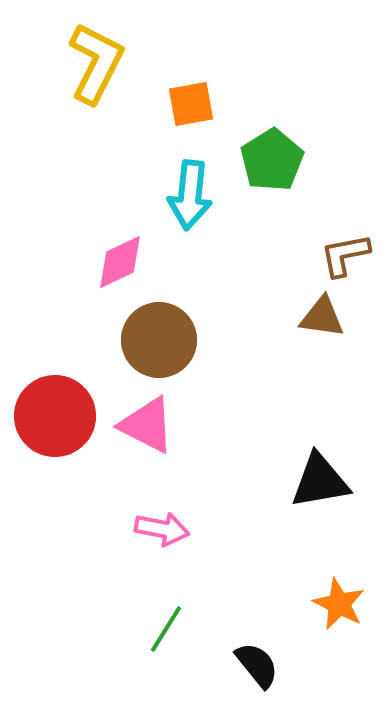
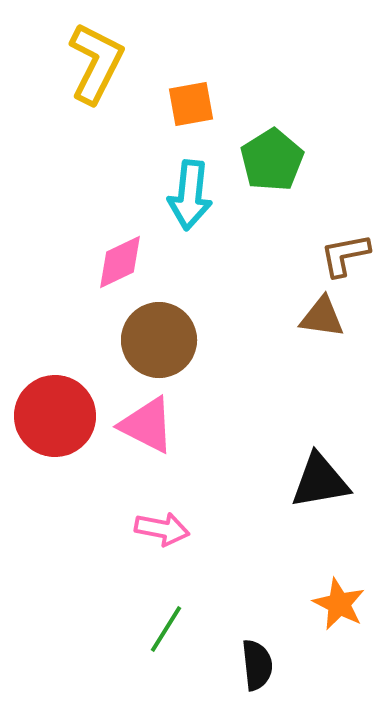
black semicircle: rotated 33 degrees clockwise
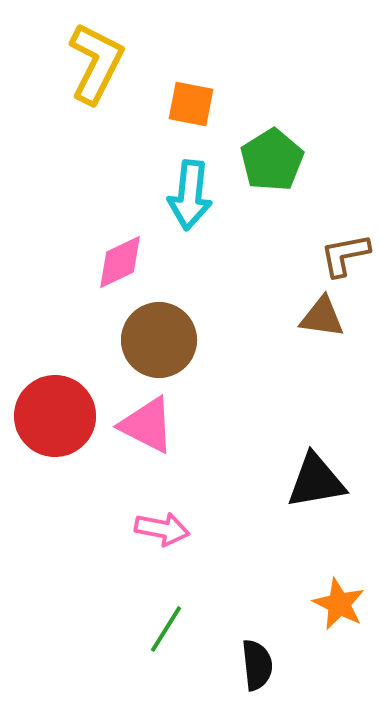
orange square: rotated 21 degrees clockwise
black triangle: moved 4 px left
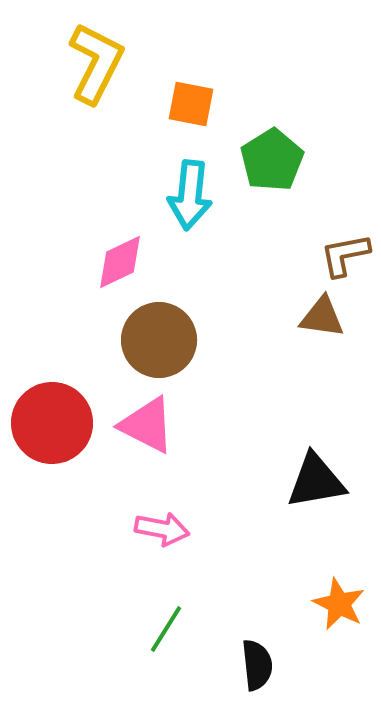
red circle: moved 3 px left, 7 px down
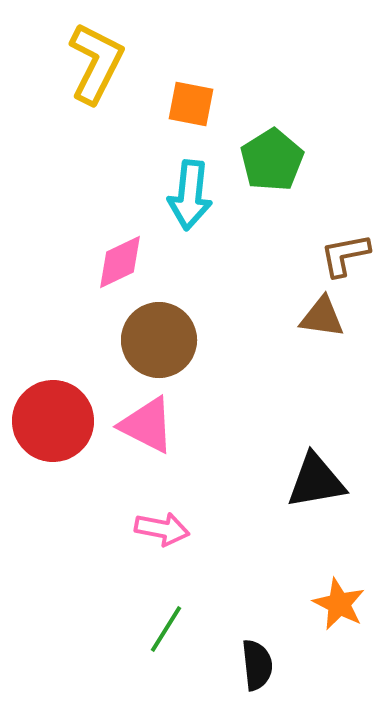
red circle: moved 1 px right, 2 px up
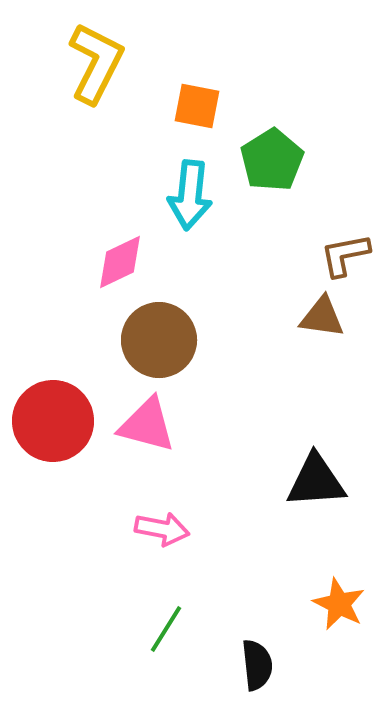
orange square: moved 6 px right, 2 px down
pink triangle: rotated 12 degrees counterclockwise
black triangle: rotated 6 degrees clockwise
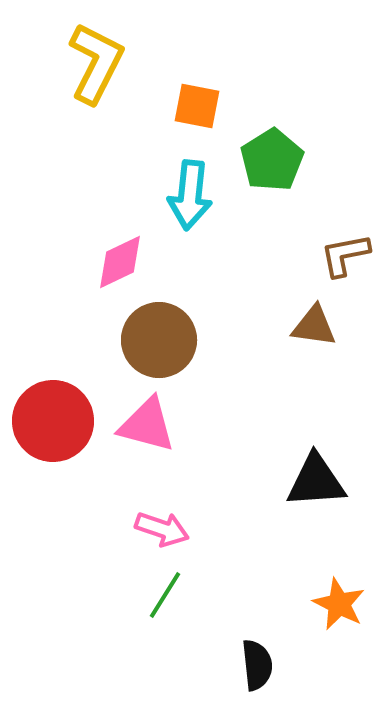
brown triangle: moved 8 px left, 9 px down
pink arrow: rotated 8 degrees clockwise
green line: moved 1 px left, 34 px up
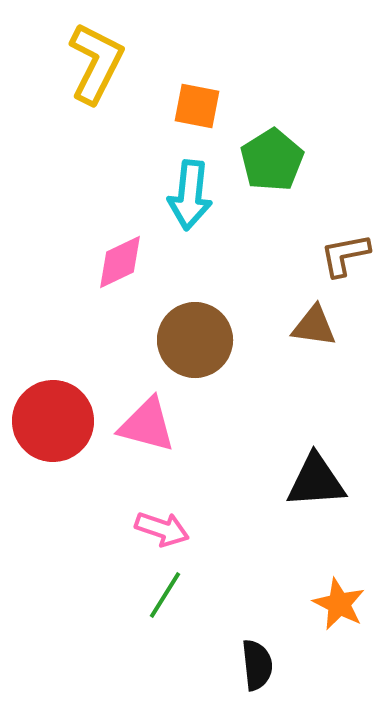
brown circle: moved 36 px right
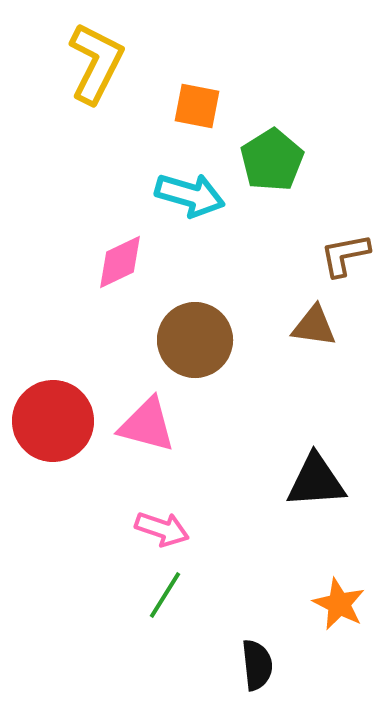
cyan arrow: rotated 80 degrees counterclockwise
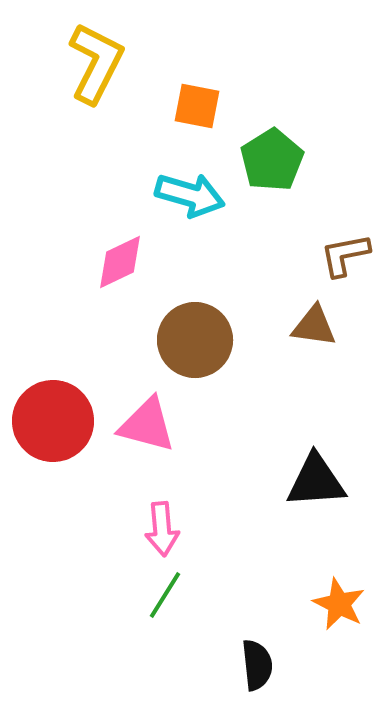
pink arrow: rotated 66 degrees clockwise
